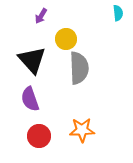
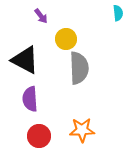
purple arrow: rotated 70 degrees counterclockwise
black triangle: moved 7 px left; rotated 20 degrees counterclockwise
purple semicircle: rotated 15 degrees clockwise
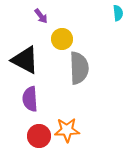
yellow circle: moved 4 px left
orange star: moved 15 px left
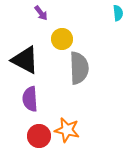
purple arrow: moved 3 px up
orange star: rotated 15 degrees clockwise
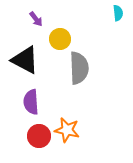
purple arrow: moved 5 px left, 6 px down
yellow circle: moved 2 px left
purple semicircle: moved 1 px right, 3 px down
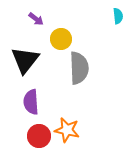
cyan semicircle: moved 3 px down
purple arrow: rotated 14 degrees counterclockwise
yellow circle: moved 1 px right
black triangle: rotated 40 degrees clockwise
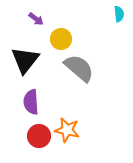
cyan semicircle: moved 1 px right, 2 px up
gray semicircle: rotated 48 degrees counterclockwise
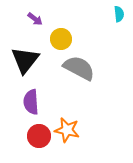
purple arrow: moved 1 px left
gray semicircle: rotated 12 degrees counterclockwise
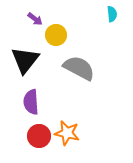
cyan semicircle: moved 7 px left
yellow circle: moved 5 px left, 4 px up
orange star: moved 3 px down
